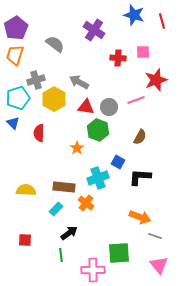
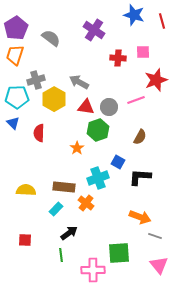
gray semicircle: moved 4 px left, 6 px up
cyan pentagon: moved 1 px left, 1 px up; rotated 15 degrees clockwise
green hexagon: rotated 20 degrees clockwise
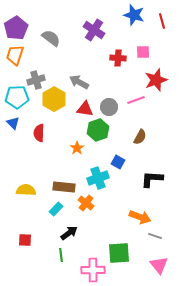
red triangle: moved 1 px left, 2 px down
black L-shape: moved 12 px right, 2 px down
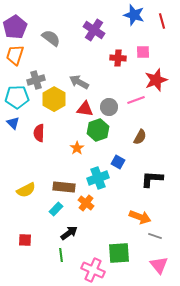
purple pentagon: moved 1 px left, 1 px up
yellow semicircle: rotated 150 degrees clockwise
pink cross: rotated 25 degrees clockwise
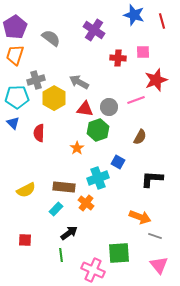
yellow hexagon: moved 1 px up
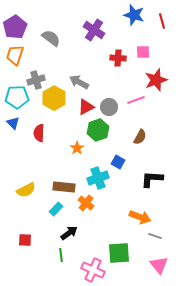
red triangle: moved 1 px right, 2 px up; rotated 36 degrees counterclockwise
